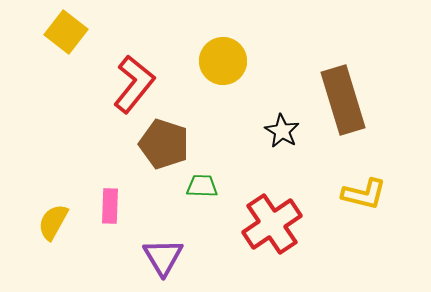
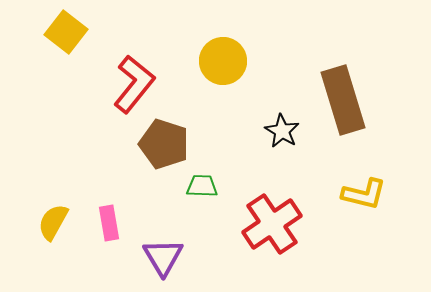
pink rectangle: moved 1 px left, 17 px down; rotated 12 degrees counterclockwise
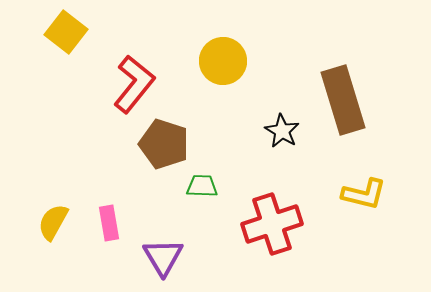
red cross: rotated 16 degrees clockwise
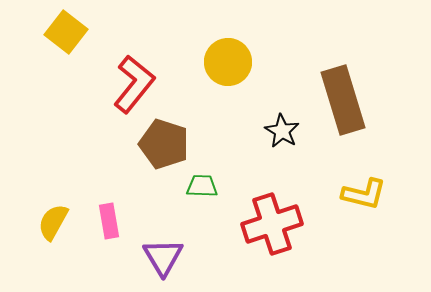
yellow circle: moved 5 px right, 1 px down
pink rectangle: moved 2 px up
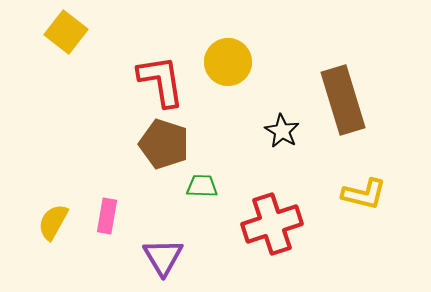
red L-shape: moved 27 px right, 3 px up; rotated 48 degrees counterclockwise
pink rectangle: moved 2 px left, 5 px up; rotated 20 degrees clockwise
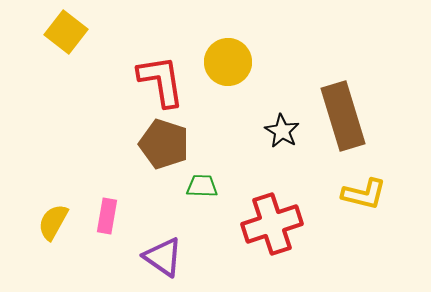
brown rectangle: moved 16 px down
purple triangle: rotated 24 degrees counterclockwise
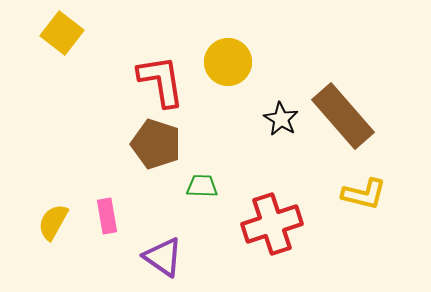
yellow square: moved 4 px left, 1 px down
brown rectangle: rotated 24 degrees counterclockwise
black star: moved 1 px left, 12 px up
brown pentagon: moved 8 px left
pink rectangle: rotated 20 degrees counterclockwise
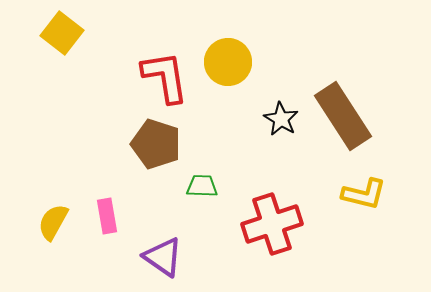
red L-shape: moved 4 px right, 4 px up
brown rectangle: rotated 8 degrees clockwise
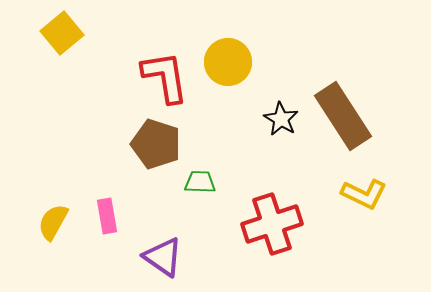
yellow square: rotated 12 degrees clockwise
green trapezoid: moved 2 px left, 4 px up
yellow L-shape: rotated 12 degrees clockwise
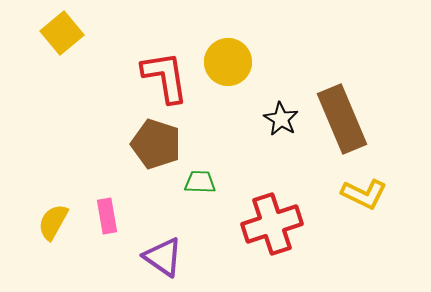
brown rectangle: moved 1 px left, 3 px down; rotated 10 degrees clockwise
